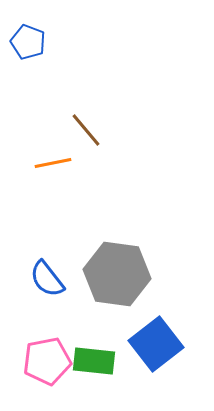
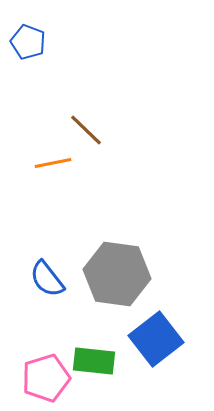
brown line: rotated 6 degrees counterclockwise
blue square: moved 5 px up
pink pentagon: moved 1 px left, 17 px down; rotated 6 degrees counterclockwise
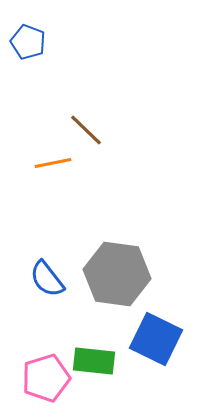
blue square: rotated 26 degrees counterclockwise
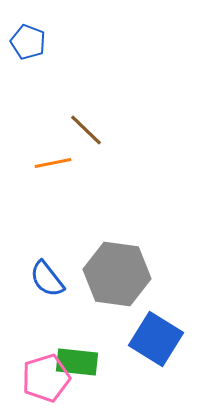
blue square: rotated 6 degrees clockwise
green rectangle: moved 17 px left, 1 px down
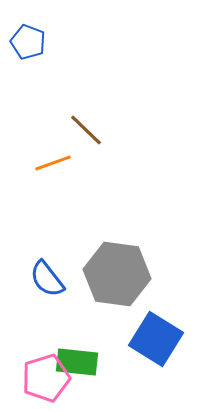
orange line: rotated 9 degrees counterclockwise
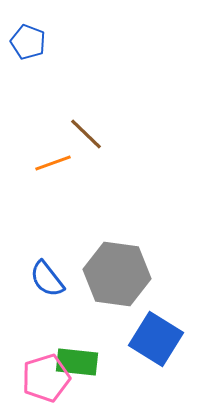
brown line: moved 4 px down
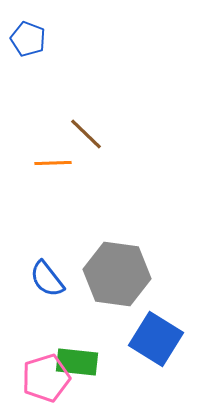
blue pentagon: moved 3 px up
orange line: rotated 18 degrees clockwise
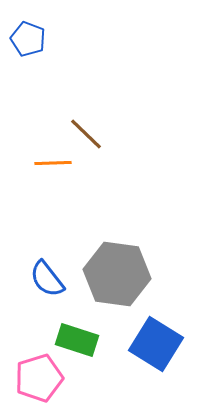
blue square: moved 5 px down
green rectangle: moved 22 px up; rotated 12 degrees clockwise
pink pentagon: moved 7 px left
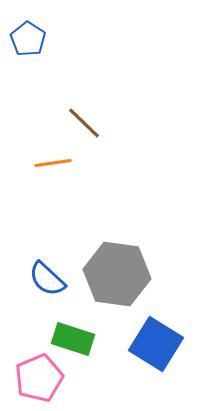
blue pentagon: rotated 12 degrees clockwise
brown line: moved 2 px left, 11 px up
orange line: rotated 6 degrees counterclockwise
blue semicircle: rotated 9 degrees counterclockwise
green rectangle: moved 4 px left, 1 px up
pink pentagon: rotated 6 degrees counterclockwise
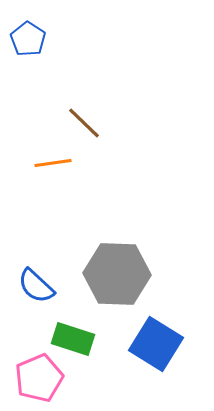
gray hexagon: rotated 6 degrees counterclockwise
blue semicircle: moved 11 px left, 7 px down
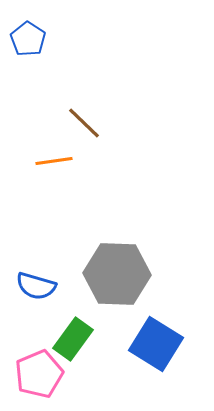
orange line: moved 1 px right, 2 px up
blue semicircle: rotated 27 degrees counterclockwise
green rectangle: rotated 72 degrees counterclockwise
pink pentagon: moved 4 px up
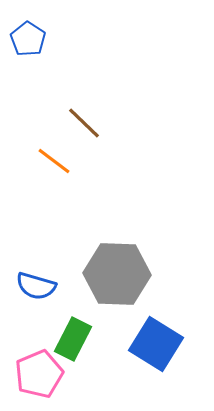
orange line: rotated 45 degrees clockwise
green rectangle: rotated 9 degrees counterclockwise
